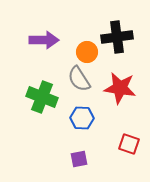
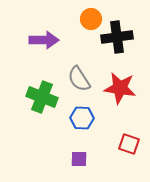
orange circle: moved 4 px right, 33 px up
purple square: rotated 12 degrees clockwise
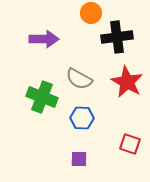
orange circle: moved 6 px up
purple arrow: moved 1 px up
gray semicircle: rotated 28 degrees counterclockwise
red star: moved 7 px right, 6 px up; rotated 20 degrees clockwise
red square: moved 1 px right
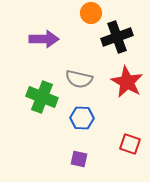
black cross: rotated 12 degrees counterclockwise
gray semicircle: rotated 16 degrees counterclockwise
purple square: rotated 12 degrees clockwise
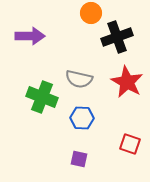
purple arrow: moved 14 px left, 3 px up
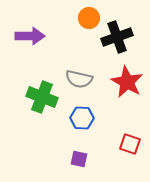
orange circle: moved 2 px left, 5 px down
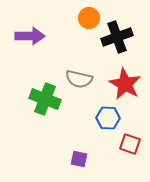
red star: moved 2 px left, 2 px down
green cross: moved 3 px right, 2 px down
blue hexagon: moved 26 px right
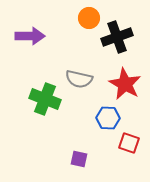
red square: moved 1 px left, 1 px up
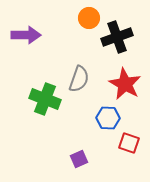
purple arrow: moved 4 px left, 1 px up
gray semicircle: rotated 84 degrees counterclockwise
purple square: rotated 36 degrees counterclockwise
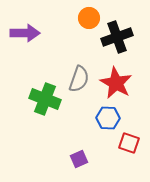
purple arrow: moved 1 px left, 2 px up
red star: moved 9 px left, 1 px up
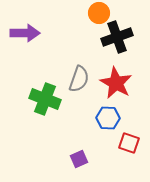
orange circle: moved 10 px right, 5 px up
